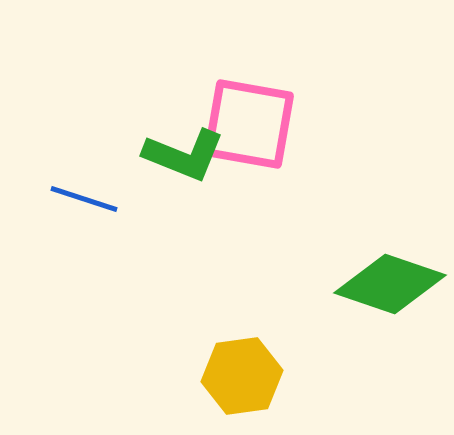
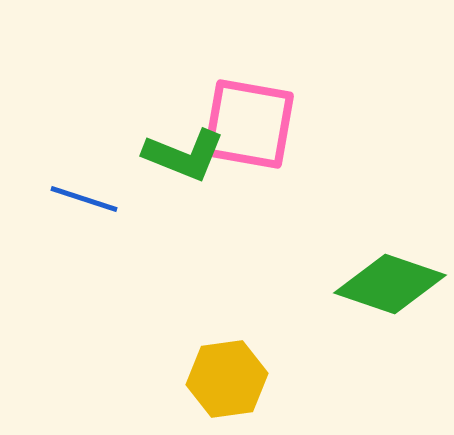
yellow hexagon: moved 15 px left, 3 px down
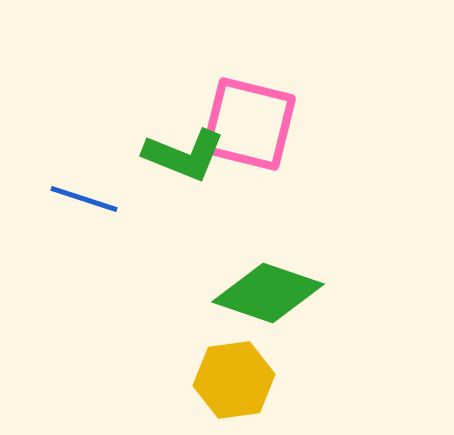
pink square: rotated 4 degrees clockwise
green diamond: moved 122 px left, 9 px down
yellow hexagon: moved 7 px right, 1 px down
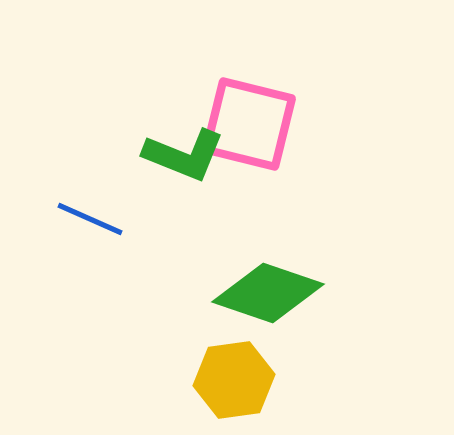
blue line: moved 6 px right, 20 px down; rotated 6 degrees clockwise
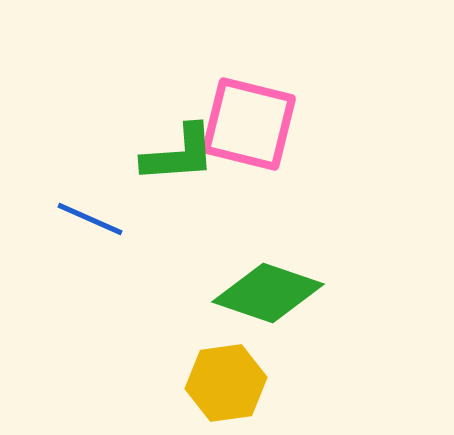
green L-shape: moved 5 px left, 1 px up; rotated 26 degrees counterclockwise
yellow hexagon: moved 8 px left, 3 px down
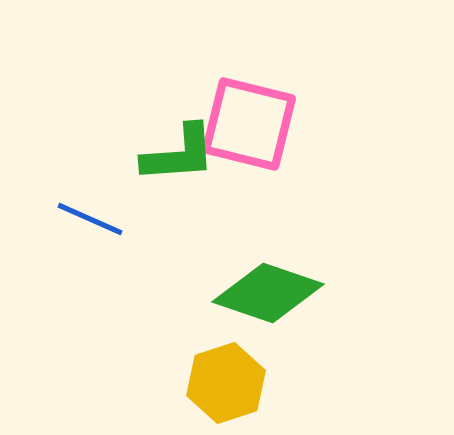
yellow hexagon: rotated 10 degrees counterclockwise
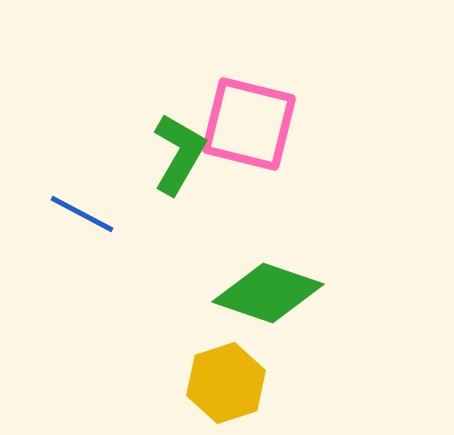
green L-shape: rotated 56 degrees counterclockwise
blue line: moved 8 px left, 5 px up; rotated 4 degrees clockwise
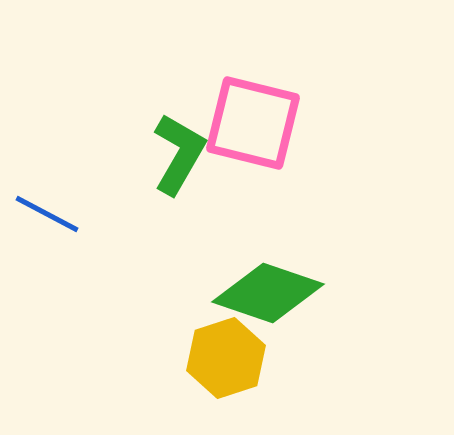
pink square: moved 4 px right, 1 px up
blue line: moved 35 px left
yellow hexagon: moved 25 px up
